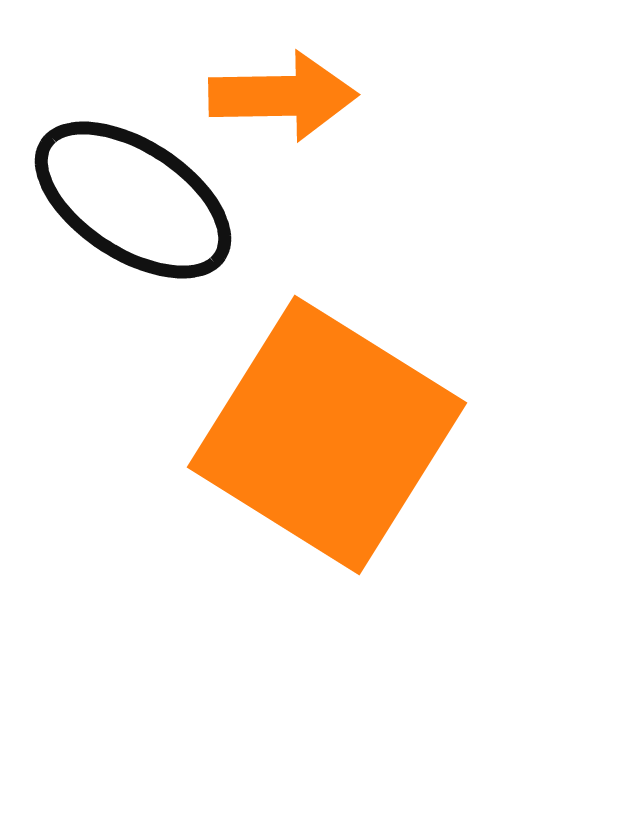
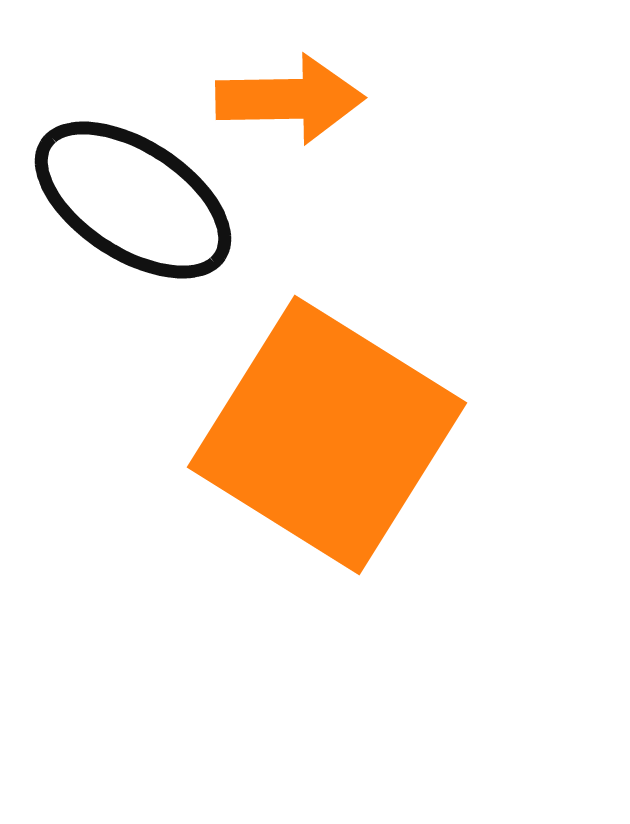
orange arrow: moved 7 px right, 3 px down
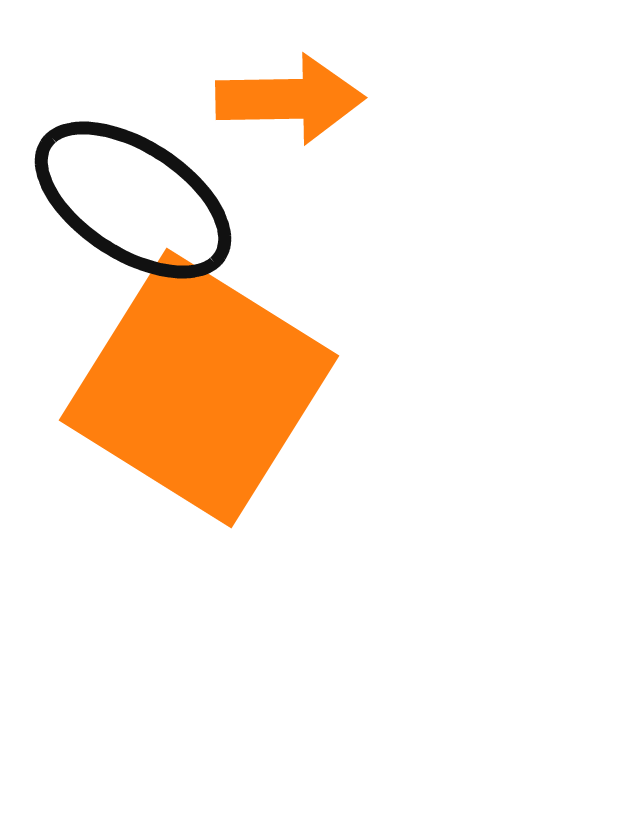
orange square: moved 128 px left, 47 px up
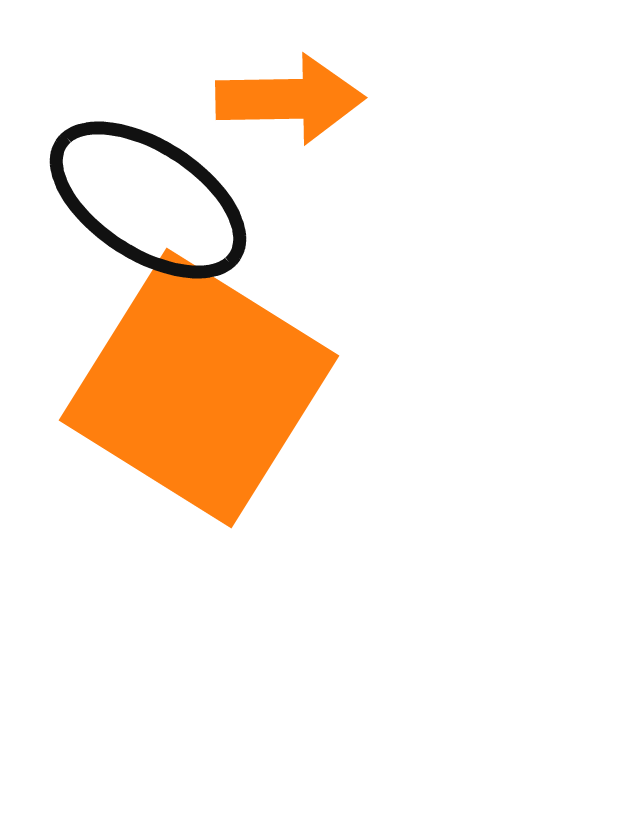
black ellipse: moved 15 px right
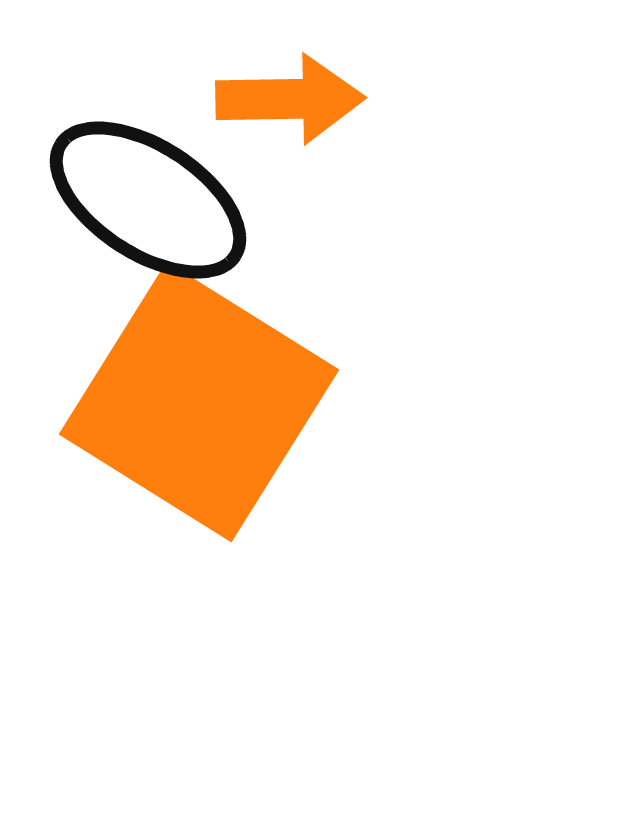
orange square: moved 14 px down
